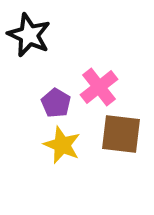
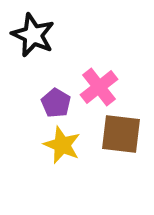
black star: moved 4 px right
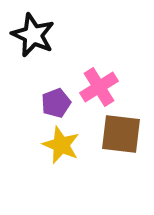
pink cross: rotated 6 degrees clockwise
purple pentagon: rotated 20 degrees clockwise
yellow star: moved 1 px left
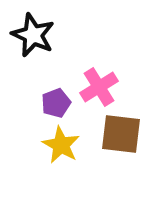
yellow star: rotated 6 degrees clockwise
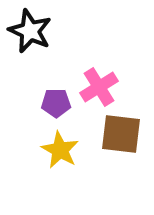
black star: moved 3 px left, 4 px up
purple pentagon: rotated 20 degrees clockwise
yellow star: moved 1 px left, 5 px down
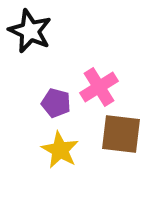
purple pentagon: rotated 16 degrees clockwise
